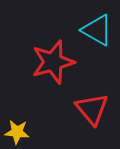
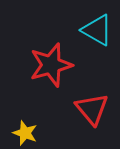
red star: moved 2 px left, 3 px down
yellow star: moved 8 px right, 1 px down; rotated 15 degrees clockwise
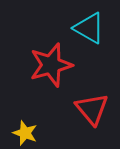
cyan triangle: moved 8 px left, 2 px up
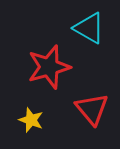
red star: moved 2 px left, 2 px down
yellow star: moved 6 px right, 13 px up
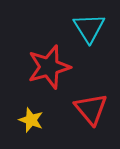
cyan triangle: rotated 28 degrees clockwise
red triangle: moved 1 px left
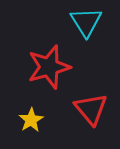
cyan triangle: moved 3 px left, 6 px up
yellow star: rotated 20 degrees clockwise
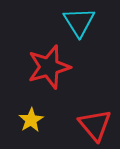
cyan triangle: moved 7 px left
red triangle: moved 4 px right, 16 px down
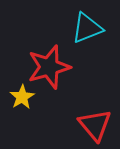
cyan triangle: moved 8 px right, 6 px down; rotated 40 degrees clockwise
yellow star: moved 9 px left, 23 px up
